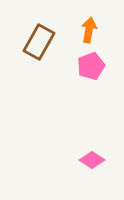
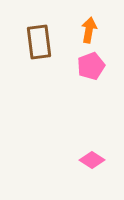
brown rectangle: rotated 36 degrees counterclockwise
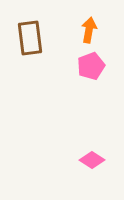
brown rectangle: moved 9 px left, 4 px up
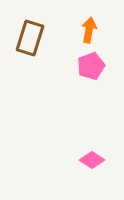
brown rectangle: rotated 24 degrees clockwise
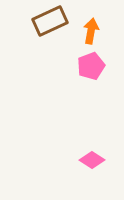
orange arrow: moved 2 px right, 1 px down
brown rectangle: moved 20 px right, 17 px up; rotated 48 degrees clockwise
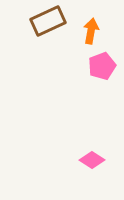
brown rectangle: moved 2 px left
pink pentagon: moved 11 px right
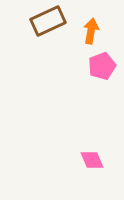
pink diamond: rotated 35 degrees clockwise
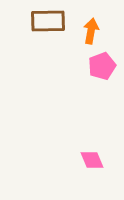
brown rectangle: rotated 24 degrees clockwise
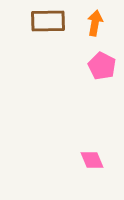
orange arrow: moved 4 px right, 8 px up
pink pentagon: rotated 24 degrees counterclockwise
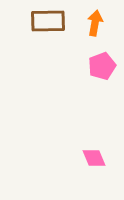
pink pentagon: rotated 24 degrees clockwise
pink diamond: moved 2 px right, 2 px up
